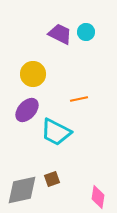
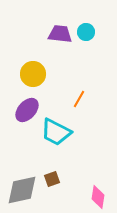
purple trapezoid: rotated 20 degrees counterclockwise
orange line: rotated 48 degrees counterclockwise
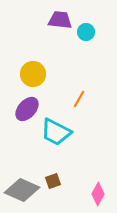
purple trapezoid: moved 14 px up
purple ellipse: moved 1 px up
brown square: moved 1 px right, 2 px down
gray diamond: rotated 36 degrees clockwise
pink diamond: moved 3 px up; rotated 20 degrees clockwise
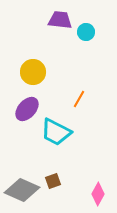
yellow circle: moved 2 px up
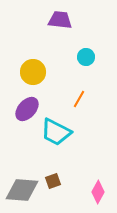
cyan circle: moved 25 px down
gray diamond: rotated 20 degrees counterclockwise
pink diamond: moved 2 px up
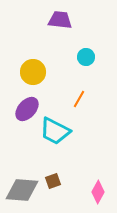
cyan trapezoid: moved 1 px left, 1 px up
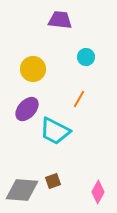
yellow circle: moved 3 px up
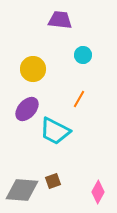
cyan circle: moved 3 px left, 2 px up
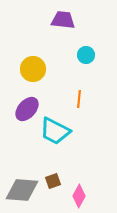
purple trapezoid: moved 3 px right
cyan circle: moved 3 px right
orange line: rotated 24 degrees counterclockwise
pink diamond: moved 19 px left, 4 px down
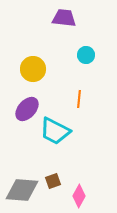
purple trapezoid: moved 1 px right, 2 px up
